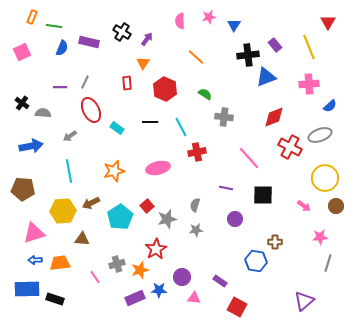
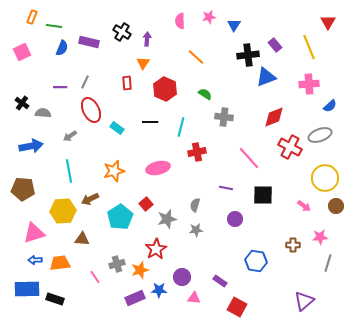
purple arrow at (147, 39): rotated 32 degrees counterclockwise
cyan line at (181, 127): rotated 42 degrees clockwise
brown arrow at (91, 203): moved 1 px left, 4 px up
red square at (147, 206): moved 1 px left, 2 px up
brown cross at (275, 242): moved 18 px right, 3 px down
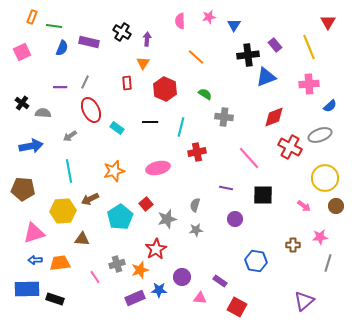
pink triangle at (194, 298): moved 6 px right
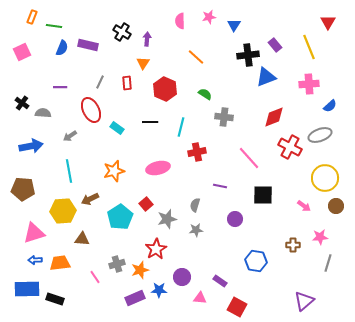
purple rectangle at (89, 42): moved 1 px left, 3 px down
gray line at (85, 82): moved 15 px right
purple line at (226, 188): moved 6 px left, 2 px up
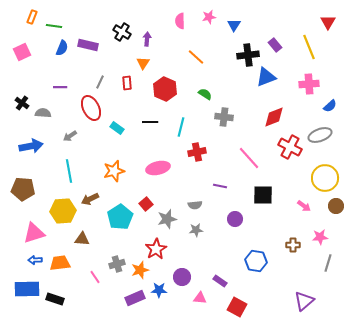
red ellipse at (91, 110): moved 2 px up
gray semicircle at (195, 205): rotated 112 degrees counterclockwise
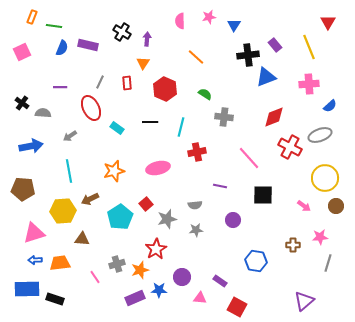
purple circle at (235, 219): moved 2 px left, 1 px down
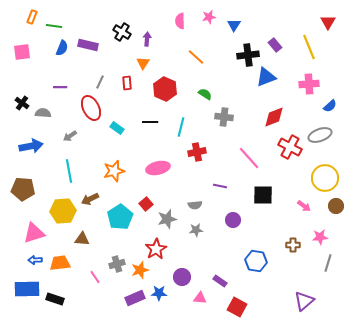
pink square at (22, 52): rotated 18 degrees clockwise
blue star at (159, 290): moved 3 px down
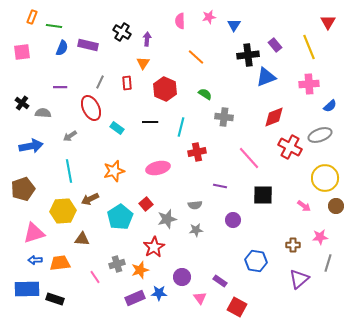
brown pentagon at (23, 189): rotated 25 degrees counterclockwise
red star at (156, 249): moved 2 px left, 2 px up
pink triangle at (200, 298): rotated 48 degrees clockwise
purple triangle at (304, 301): moved 5 px left, 22 px up
